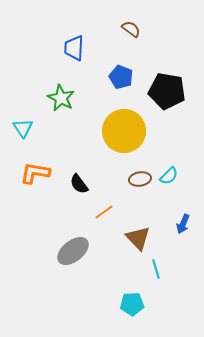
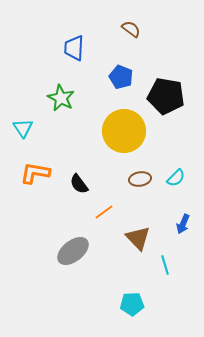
black pentagon: moved 1 px left, 5 px down
cyan semicircle: moved 7 px right, 2 px down
cyan line: moved 9 px right, 4 px up
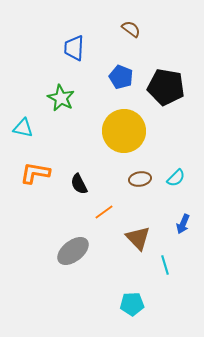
black pentagon: moved 9 px up
cyan triangle: rotated 45 degrees counterclockwise
black semicircle: rotated 10 degrees clockwise
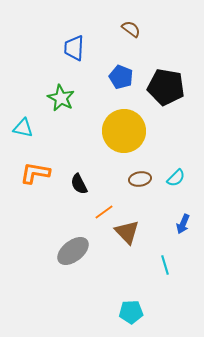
brown triangle: moved 11 px left, 6 px up
cyan pentagon: moved 1 px left, 8 px down
